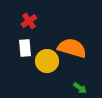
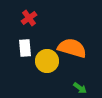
red cross: moved 3 px up
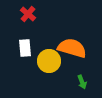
red cross: moved 1 px left, 4 px up; rotated 14 degrees counterclockwise
yellow circle: moved 2 px right
green arrow: moved 2 px right, 6 px up; rotated 32 degrees clockwise
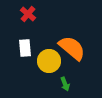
orange semicircle: rotated 24 degrees clockwise
green arrow: moved 17 px left, 2 px down
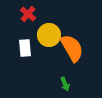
orange semicircle: rotated 20 degrees clockwise
yellow circle: moved 26 px up
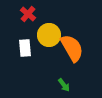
green arrow: moved 1 px left, 1 px down; rotated 16 degrees counterclockwise
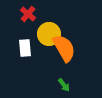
yellow circle: moved 1 px up
orange semicircle: moved 8 px left
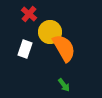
red cross: moved 1 px right
yellow circle: moved 1 px right, 2 px up
white rectangle: moved 1 px down; rotated 24 degrees clockwise
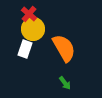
yellow circle: moved 17 px left, 3 px up
green arrow: moved 1 px right, 2 px up
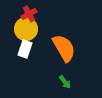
red cross: rotated 21 degrees clockwise
yellow circle: moved 7 px left
green arrow: moved 1 px up
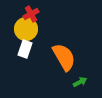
red cross: moved 2 px right
orange semicircle: moved 9 px down
green arrow: moved 15 px right; rotated 80 degrees counterclockwise
